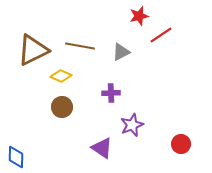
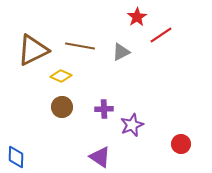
red star: moved 2 px left, 1 px down; rotated 18 degrees counterclockwise
purple cross: moved 7 px left, 16 px down
purple triangle: moved 2 px left, 9 px down
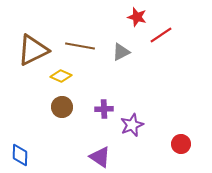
red star: rotated 24 degrees counterclockwise
blue diamond: moved 4 px right, 2 px up
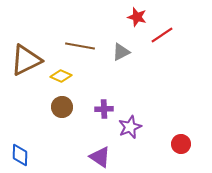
red line: moved 1 px right
brown triangle: moved 7 px left, 10 px down
purple star: moved 2 px left, 2 px down
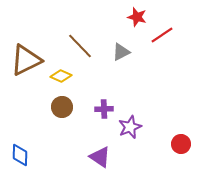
brown line: rotated 36 degrees clockwise
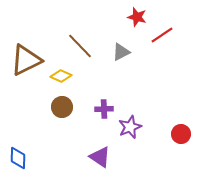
red circle: moved 10 px up
blue diamond: moved 2 px left, 3 px down
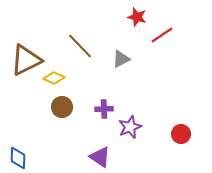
gray triangle: moved 7 px down
yellow diamond: moved 7 px left, 2 px down
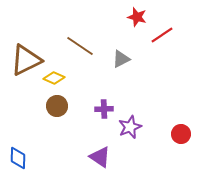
brown line: rotated 12 degrees counterclockwise
brown circle: moved 5 px left, 1 px up
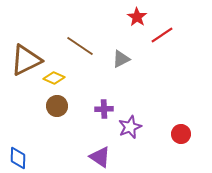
red star: rotated 18 degrees clockwise
